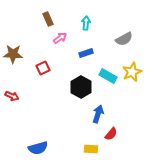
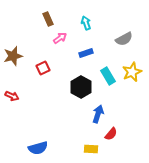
cyan arrow: rotated 24 degrees counterclockwise
brown star: moved 2 px down; rotated 18 degrees counterclockwise
cyan rectangle: rotated 30 degrees clockwise
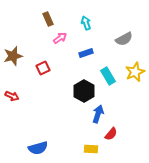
yellow star: moved 3 px right
black hexagon: moved 3 px right, 4 px down
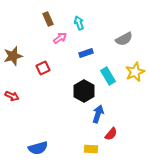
cyan arrow: moved 7 px left
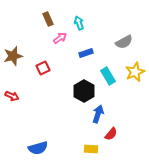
gray semicircle: moved 3 px down
